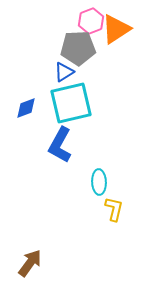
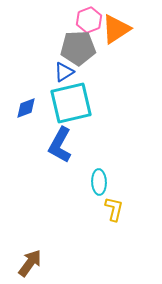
pink hexagon: moved 2 px left, 1 px up
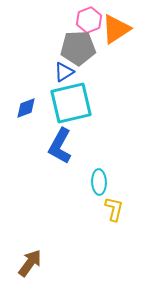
blue L-shape: moved 1 px down
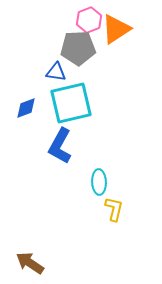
blue triangle: moved 8 px left; rotated 40 degrees clockwise
brown arrow: rotated 92 degrees counterclockwise
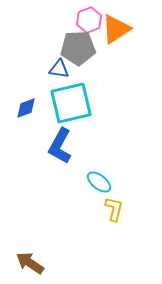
blue triangle: moved 3 px right, 3 px up
cyan ellipse: rotated 50 degrees counterclockwise
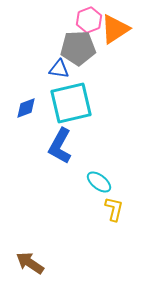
orange triangle: moved 1 px left
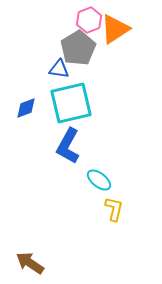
gray pentagon: rotated 28 degrees counterclockwise
blue L-shape: moved 8 px right
cyan ellipse: moved 2 px up
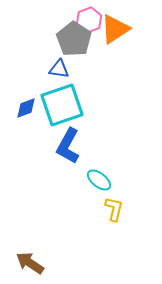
gray pentagon: moved 4 px left, 9 px up; rotated 8 degrees counterclockwise
cyan square: moved 9 px left, 2 px down; rotated 6 degrees counterclockwise
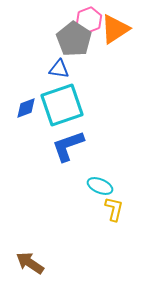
blue L-shape: rotated 42 degrees clockwise
cyan ellipse: moved 1 px right, 6 px down; rotated 15 degrees counterclockwise
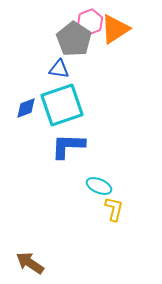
pink hexagon: moved 1 px right, 2 px down
blue L-shape: rotated 21 degrees clockwise
cyan ellipse: moved 1 px left
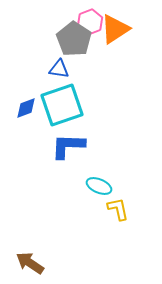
yellow L-shape: moved 4 px right; rotated 25 degrees counterclockwise
